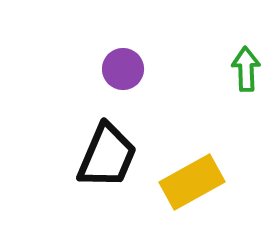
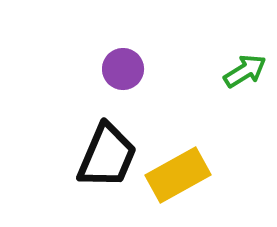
green arrow: moved 1 px left, 2 px down; rotated 60 degrees clockwise
yellow rectangle: moved 14 px left, 7 px up
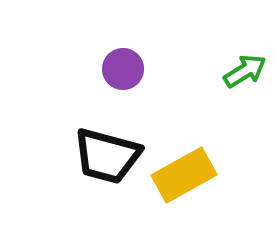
black trapezoid: rotated 82 degrees clockwise
yellow rectangle: moved 6 px right
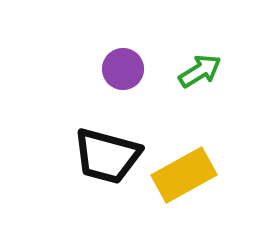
green arrow: moved 45 px left
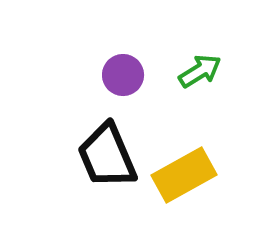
purple circle: moved 6 px down
black trapezoid: rotated 52 degrees clockwise
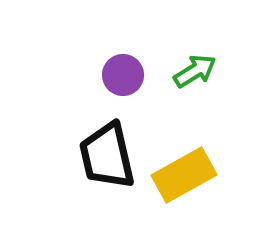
green arrow: moved 5 px left
black trapezoid: rotated 10 degrees clockwise
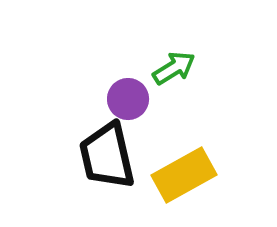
green arrow: moved 21 px left, 3 px up
purple circle: moved 5 px right, 24 px down
